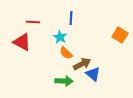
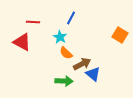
blue line: rotated 24 degrees clockwise
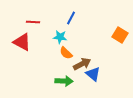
cyan star: rotated 24 degrees counterclockwise
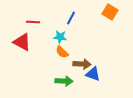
orange square: moved 10 px left, 23 px up
orange semicircle: moved 4 px left, 1 px up
brown arrow: rotated 30 degrees clockwise
blue triangle: rotated 21 degrees counterclockwise
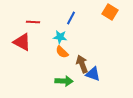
brown arrow: rotated 114 degrees counterclockwise
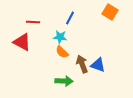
blue line: moved 1 px left
blue triangle: moved 5 px right, 9 px up
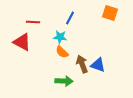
orange square: moved 1 px down; rotated 14 degrees counterclockwise
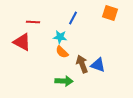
blue line: moved 3 px right
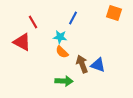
orange square: moved 4 px right
red line: rotated 56 degrees clockwise
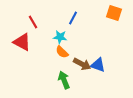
brown arrow: rotated 138 degrees clockwise
green arrow: moved 1 px up; rotated 114 degrees counterclockwise
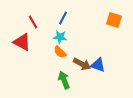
orange square: moved 7 px down
blue line: moved 10 px left
orange semicircle: moved 2 px left
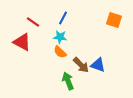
red line: rotated 24 degrees counterclockwise
brown arrow: moved 1 px left, 1 px down; rotated 18 degrees clockwise
green arrow: moved 4 px right, 1 px down
